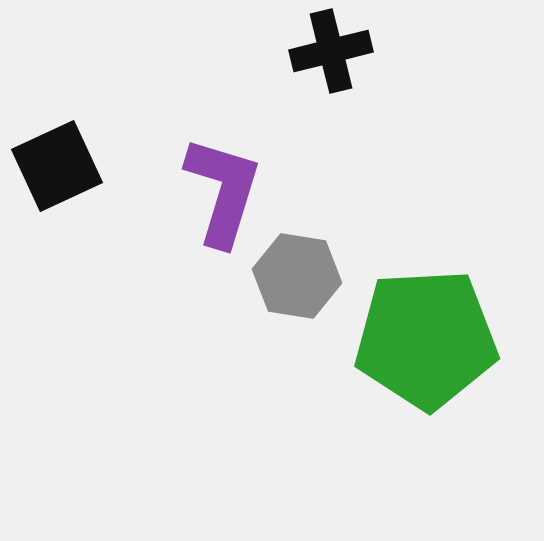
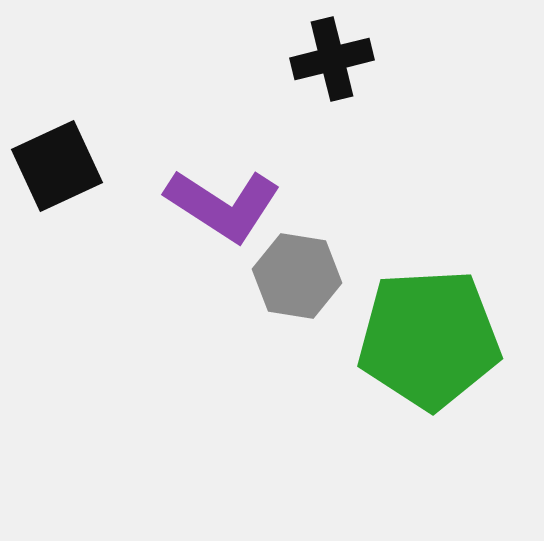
black cross: moved 1 px right, 8 px down
purple L-shape: moved 14 px down; rotated 106 degrees clockwise
green pentagon: moved 3 px right
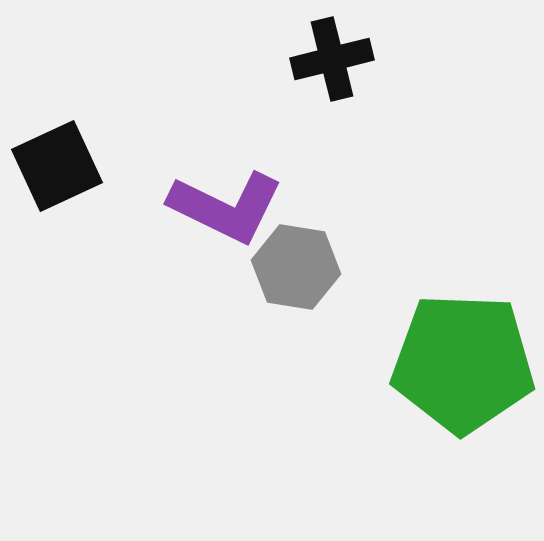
purple L-shape: moved 3 px right, 2 px down; rotated 7 degrees counterclockwise
gray hexagon: moved 1 px left, 9 px up
green pentagon: moved 34 px right, 24 px down; rotated 5 degrees clockwise
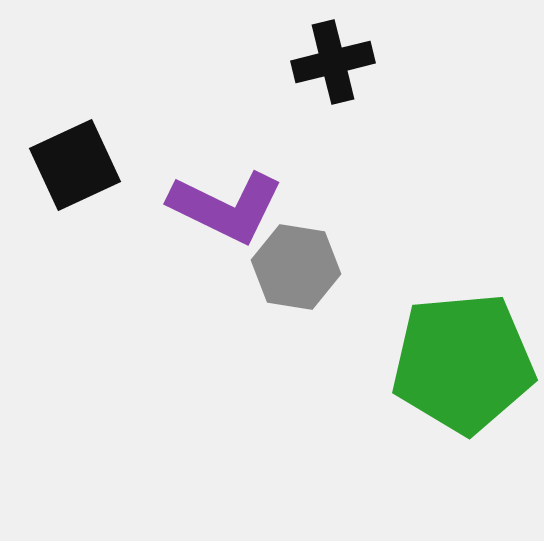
black cross: moved 1 px right, 3 px down
black square: moved 18 px right, 1 px up
green pentagon: rotated 7 degrees counterclockwise
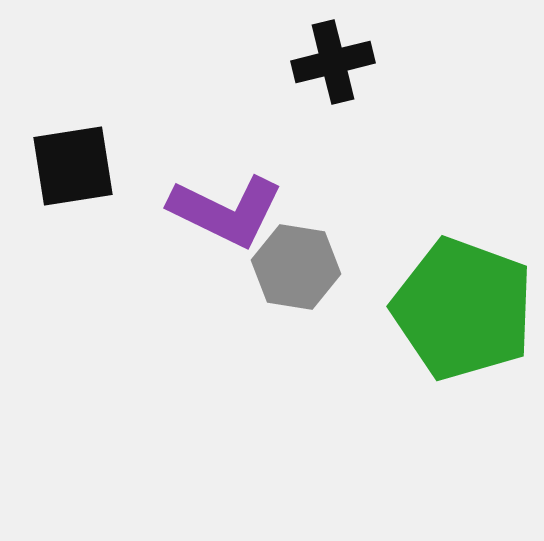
black square: moved 2 px left, 1 px down; rotated 16 degrees clockwise
purple L-shape: moved 4 px down
green pentagon: moved 54 px up; rotated 25 degrees clockwise
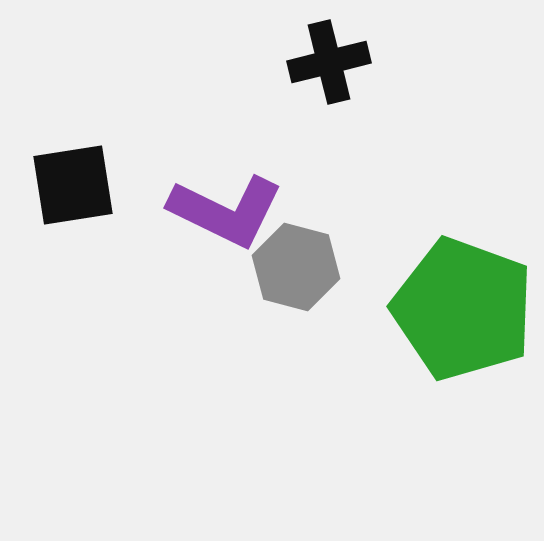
black cross: moved 4 px left
black square: moved 19 px down
gray hexagon: rotated 6 degrees clockwise
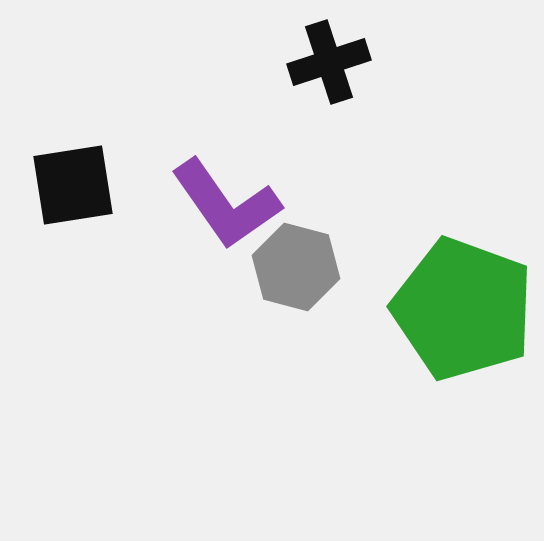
black cross: rotated 4 degrees counterclockwise
purple L-shape: moved 7 px up; rotated 29 degrees clockwise
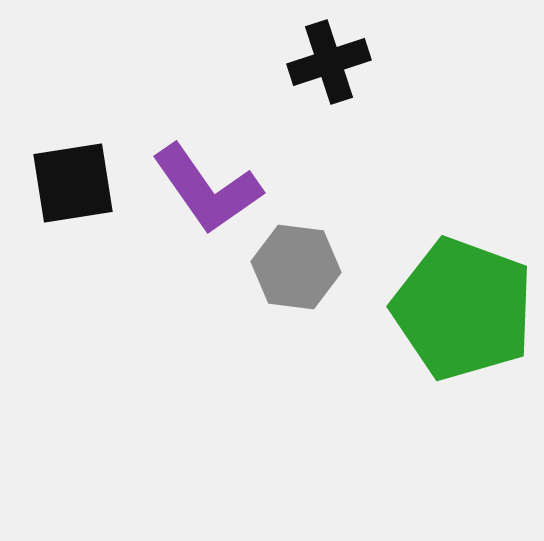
black square: moved 2 px up
purple L-shape: moved 19 px left, 15 px up
gray hexagon: rotated 8 degrees counterclockwise
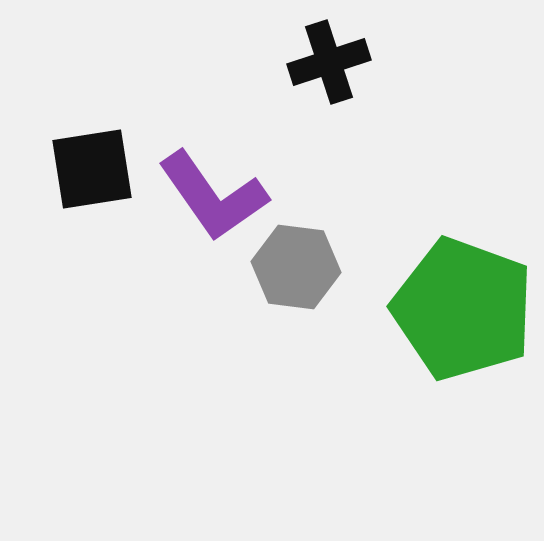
black square: moved 19 px right, 14 px up
purple L-shape: moved 6 px right, 7 px down
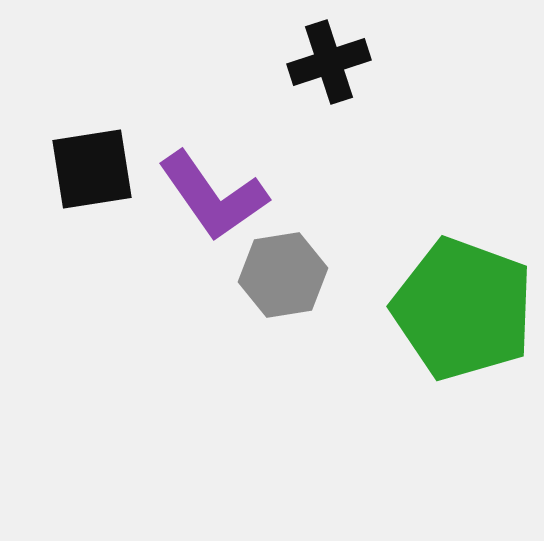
gray hexagon: moved 13 px left, 8 px down; rotated 16 degrees counterclockwise
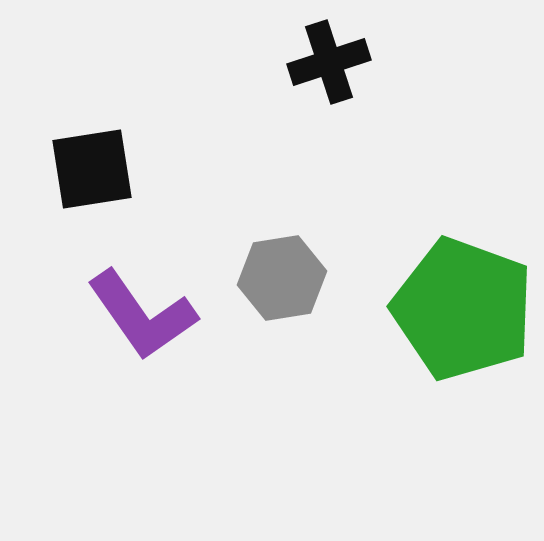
purple L-shape: moved 71 px left, 119 px down
gray hexagon: moved 1 px left, 3 px down
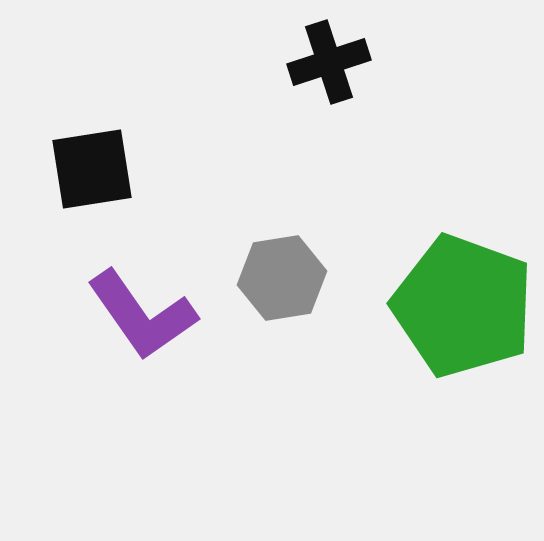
green pentagon: moved 3 px up
